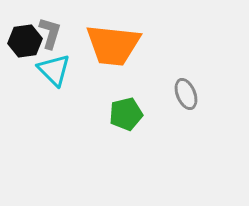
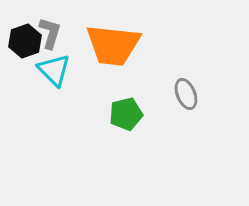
black hexagon: rotated 12 degrees counterclockwise
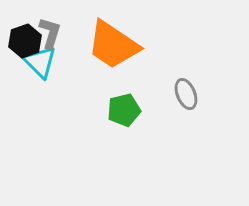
orange trapezoid: rotated 28 degrees clockwise
cyan triangle: moved 14 px left, 8 px up
green pentagon: moved 2 px left, 4 px up
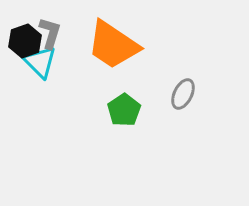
gray ellipse: moved 3 px left; rotated 48 degrees clockwise
green pentagon: rotated 20 degrees counterclockwise
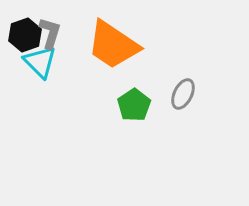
black hexagon: moved 6 px up
green pentagon: moved 10 px right, 5 px up
